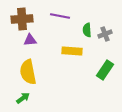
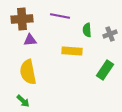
gray cross: moved 5 px right
green arrow: moved 3 px down; rotated 80 degrees clockwise
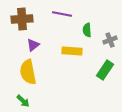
purple line: moved 2 px right, 2 px up
gray cross: moved 6 px down
purple triangle: moved 3 px right, 5 px down; rotated 32 degrees counterclockwise
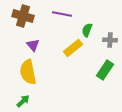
brown cross: moved 1 px right, 3 px up; rotated 20 degrees clockwise
green semicircle: rotated 24 degrees clockwise
gray cross: rotated 24 degrees clockwise
purple triangle: rotated 32 degrees counterclockwise
yellow rectangle: moved 1 px right, 3 px up; rotated 42 degrees counterclockwise
green arrow: rotated 88 degrees counterclockwise
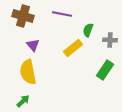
green semicircle: moved 1 px right
